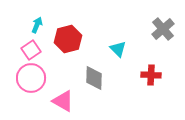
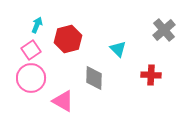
gray cross: moved 1 px right, 1 px down
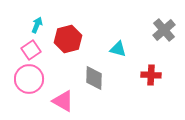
cyan triangle: rotated 30 degrees counterclockwise
pink circle: moved 2 px left, 1 px down
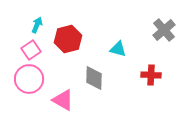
pink triangle: moved 1 px up
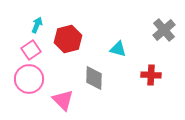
pink triangle: rotated 15 degrees clockwise
